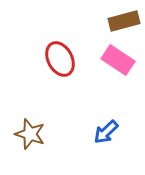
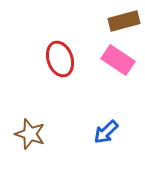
red ellipse: rotated 8 degrees clockwise
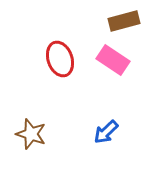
pink rectangle: moved 5 px left
brown star: moved 1 px right
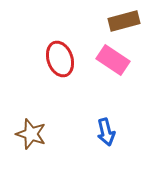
blue arrow: rotated 60 degrees counterclockwise
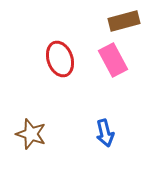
pink rectangle: rotated 28 degrees clockwise
blue arrow: moved 1 px left, 1 px down
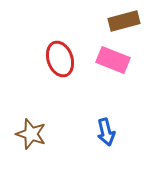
pink rectangle: rotated 40 degrees counterclockwise
blue arrow: moved 1 px right, 1 px up
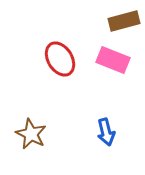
red ellipse: rotated 12 degrees counterclockwise
brown star: rotated 8 degrees clockwise
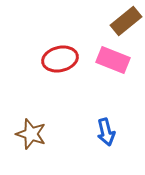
brown rectangle: moved 2 px right; rotated 24 degrees counterclockwise
red ellipse: rotated 72 degrees counterclockwise
brown star: rotated 8 degrees counterclockwise
